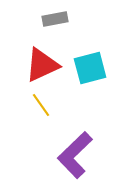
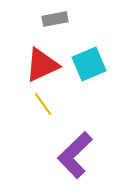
cyan square: moved 1 px left, 4 px up; rotated 8 degrees counterclockwise
yellow line: moved 2 px right, 1 px up
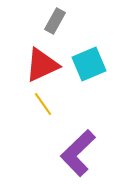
gray rectangle: moved 2 px down; rotated 50 degrees counterclockwise
purple L-shape: moved 3 px right, 2 px up
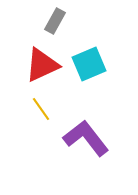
yellow line: moved 2 px left, 5 px down
purple L-shape: moved 8 px right, 15 px up; rotated 96 degrees clockwise
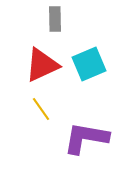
gray rectangle: moved 2 px up; rotated 30 degrees counterclockwise
purple L-shape: rotated 42 degrees counterclockwise
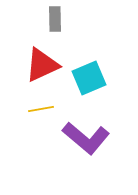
cyan square: moved 14 px down
yellow line: rotated 65 degrees counterclockwise
purple L-shape: rotated 150 degrees counterclockwise
